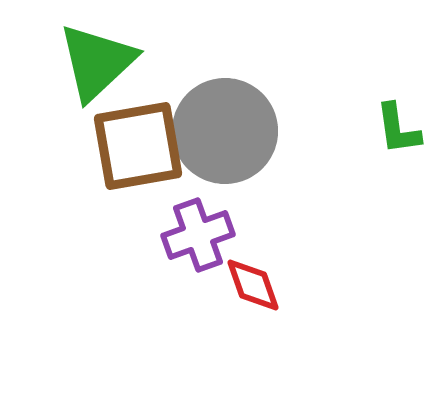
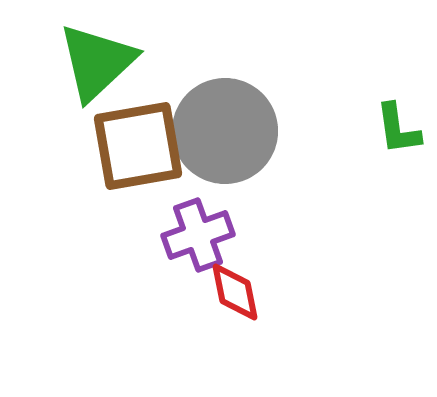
red diamond: moved 18 px left, 7 px down; rotated 8 degrees clockwise
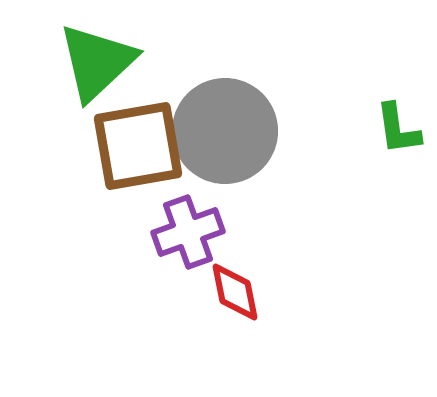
purple cross: moved 10 px left, 3 px up
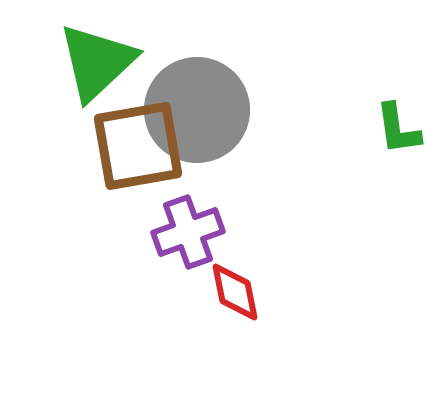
gray circle: moved 28 px left, 21 px up
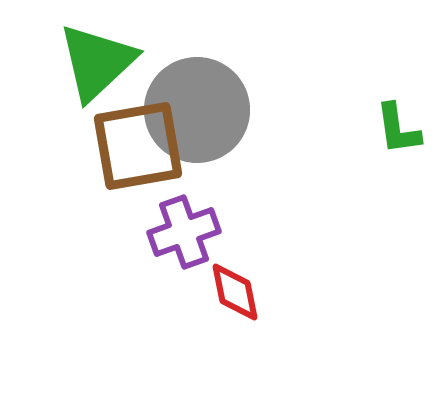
purple cross: moved 4 px left
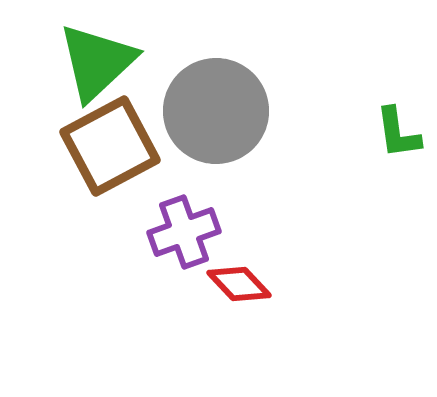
gray circle: moved 19 px right, 1 px down
green L-shape: moved 4 px down
brown square: moved 28 px left; rotated 18 degrees counterclockwise
red diamond: moved 4 px right, 8 px up; rotated 32 degrees counterclockwise
